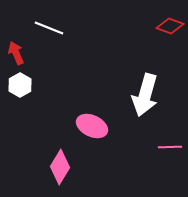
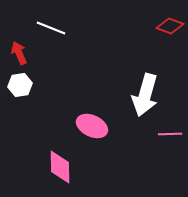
white line: moved 2 px right
red arrow: moved 3 px right
white hexagon: rotated 20 degrees clockwise
pink line: moved 13 px up
pink diamond: rotated 32 degrees counterclockwise
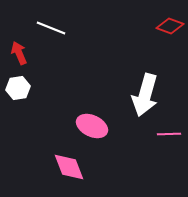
white hexagon: moved 2 px left, 3 px down
pink line: moved 1 px left
pink diamond: moved 9 px right; rotated 20 degrees counterclockwise
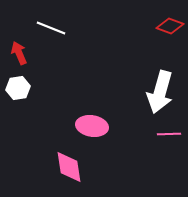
white arrow: moved 15 px right, 3 px up
pink ellipse: rotated 16 degrees counterclockwise
pink diamond: rotated 12 degrees clockwise
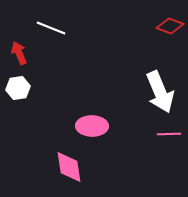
white arrow: rotated 39 degrees counterclockwise
pink ellipse: rotated 8 degrees counterclockwise
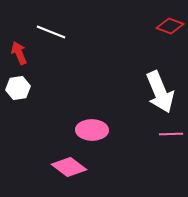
white line: moved 4 px down
pink ellipse: moved 4 px down
pink line: moved 2 px right
pink diamond: rotated 44 degrees counterclockwise
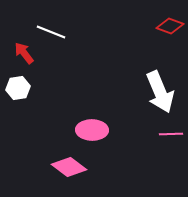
red arrow: moved 5 px right; rotated 15 degrees counterclockwise
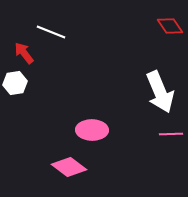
red diamond: rotated 36 degrees clockwise
white hexagon: moved 3 px left, 5 px up
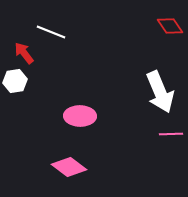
white hexagon: moved 2 px up
pink ellipse: moved 12 px left, 14 px up
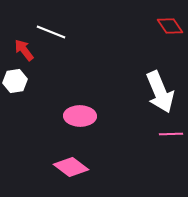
red arrow: moved 3 px up
pink diamond: moved 2 px right
